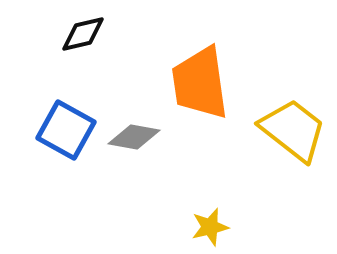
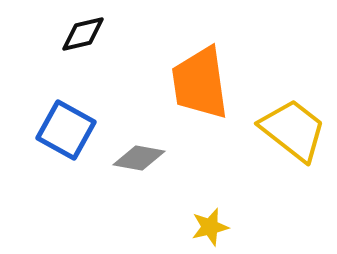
gray diamond: moved 5 px right, 21 px down
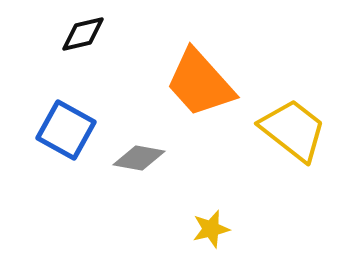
orange trapezoid: rotated 34 degrees counterclockwise
yellow star: moved 1 px right, 2 px down
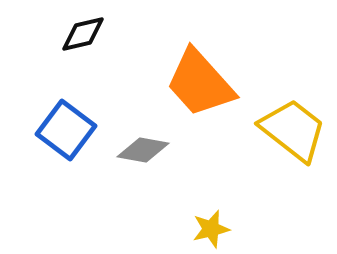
blue square: rotated 8 degrees clockwise
gray diamond: moved 4 px right, 8 px up
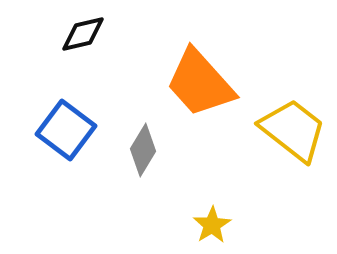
gray diamond: rotated 69 degrees counterclockwise
yellow star: moved 1 px right, 4 px up; rotated 18 degrees counterclockwise
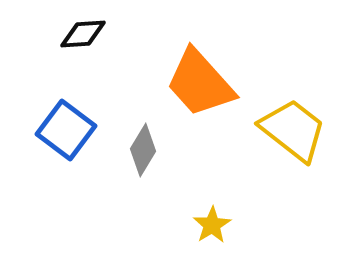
black diamond: rotated 9 degrees clockwise
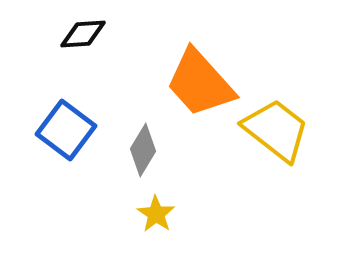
yellow trapezoid: moved 17 px left
yellow star: moved 56 px left, 11 px up; rotated 6 degrees counterclockwise
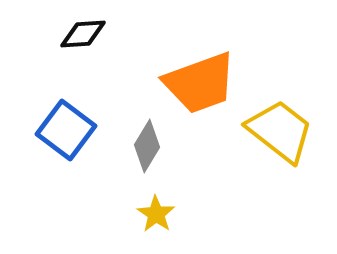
orange trapezoid: rotated 68 degrees counterclockwise
yellow trapezoid: moved 4 px right, 1 px down
gray diamond: moved 4 px right, 4 px up
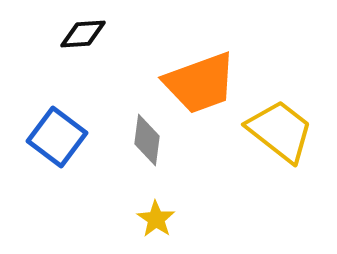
blue square: moved 9 px left, 7 px down
gray diamond: moved 6 px up; rotated 24 degrees counterclockwise
yellow star: moved 5 px down
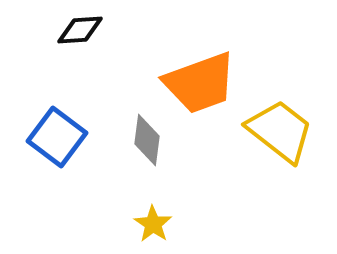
black diamond: moved 3 px left, 4 px up
yellow star: moved 3 px left, 5 px down
